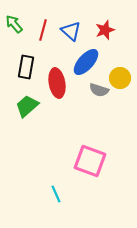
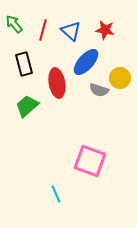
red star: rotated 30 degrees clockwise
black rectangle: moved 2 px left, 3 px up; rotated 25 degrees counterclockwise
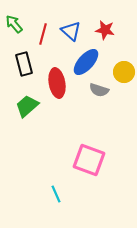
red line: moved 4 px down
yellow circle: moved 4 px right, 6 px up
pink square: moved 1 px left, 1 px up
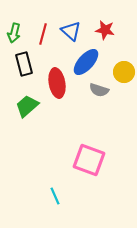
green arrow: moved 9 px down; rotated 126 degrees counterclockwise
cyan line: moved 1 px left, 2 px down
